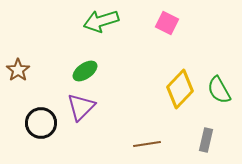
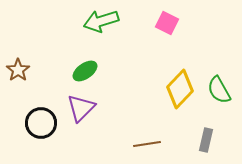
purple triangle: moved 1 px down
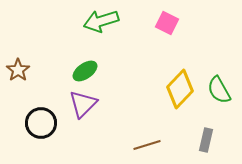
purple triangle: moved 2 px right, 4 px up
brown line: moved 1 px down; rotated 8 degrees counterclockwise
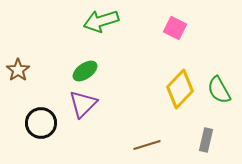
pink square: moved 8 px right, 5 px down
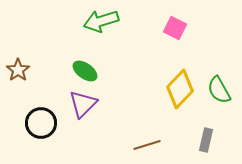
green ellipse: rotated 70 degrees clockwise
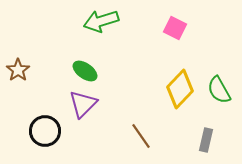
black circle: moved 4 px right, 8 px down
brown line: moved 6 px left, 9 px up; rotated 72 degrees clockwise
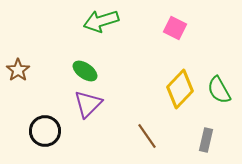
purple triangle: moved 5 px right
brown line: moved 6 px right
